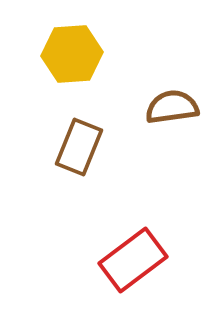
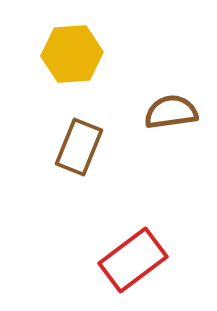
brown semicircle: moved 1 px left, 5 px down
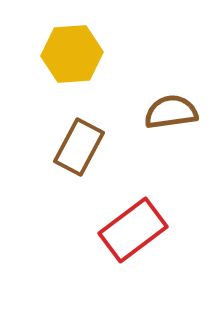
brown rectangle: rotated 6 degrees clockwise
red rectangle: moved 30 px up
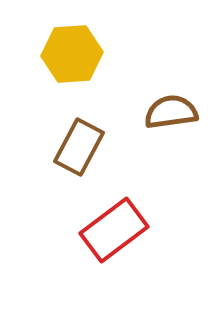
red rectangle: moved 19 px left
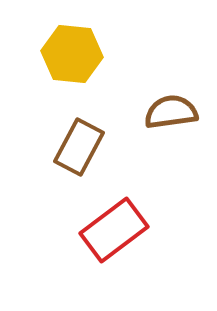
yellow hexagon: rotated 10 degrees clockwise
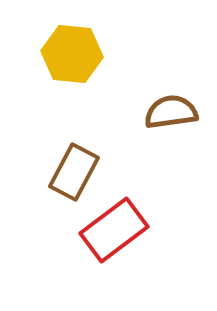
brown rectangle: moved 5 px left, 25 px down
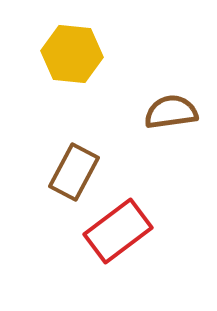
red rectangle: moved 4 px right, 1 px down
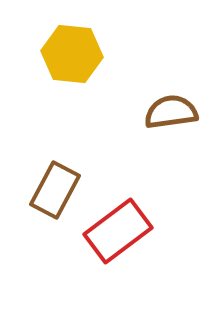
brown rectangle: moved 19 px left, 18 px down
